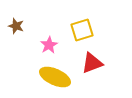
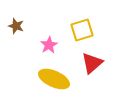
red triangle: rotated 20 degrees counterclockwise
yellow ellipse: moved 1 px left, 2 px down
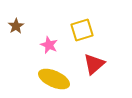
brown star: rotated 21 degrees clockwise
pink star: rotated 18 degrees counterclockwise
red triangle: moved 2 px right, 1 px down
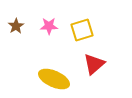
pink star: moved 19 px up; rotated 24 degrees counterclockwise
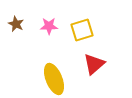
brown star: moved 2 px up; rotated 14 degrees counterclockwise
yellow ellipse: rotated 44 degrees clockwise
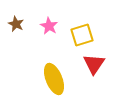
pink star: rotated 30 degrees clockwise
yellow square: moved 5 px down
red triangle: rotated 15 degrees counterclockwise
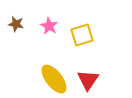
brown star: rotated 14 degrees counterclockwise
red triangle: moved 6 px left, 16 px down
yellow ellipse: rotated 16 degrees counterclockwise
